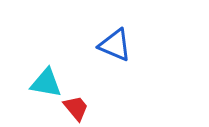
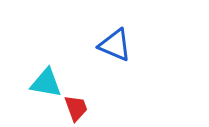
red trapezoid: rotated 20 degrees clockwise
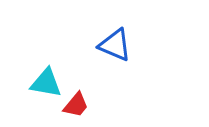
red trapezoid: moved 3 px up; rotated 60 degrees clockwise
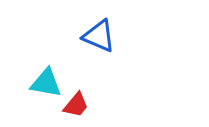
blue triangle: moved 16 px left, 9 px up
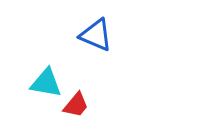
blue triangle: moved 3 px left, 1 px up
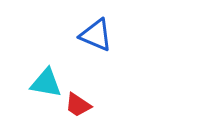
red trapezoid: moved 2 px right; rotated 84 degrees clockwise
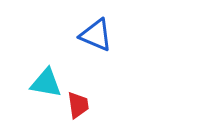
red trapezoid: rotated 132 degrees counterclockwise
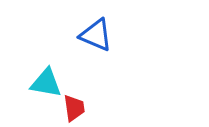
red trapezoid: moved 4 px left, 3 px down
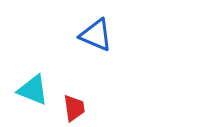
cyan triangle: moved 13 px left, 7 px down; rotated 12 degrees clockwise
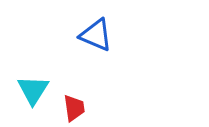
cyan triangle: rotated 40 degrees clockwise
